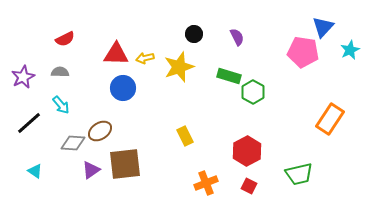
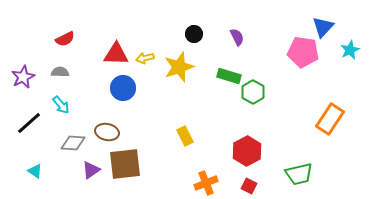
brown ellipse: moved 7 px right, 1 px down; rotated 45 degrees clockwise
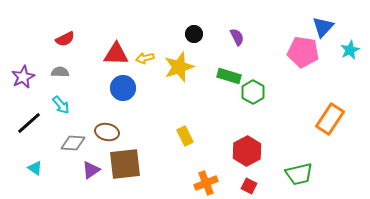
cyan triangle: moved 3 px up
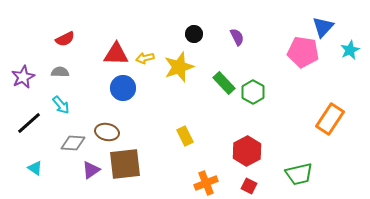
green rectangle: moved 5 px left, 7 px down; rotated 30 degrees clockwise
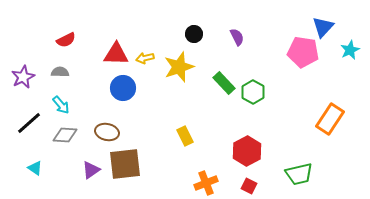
red semicircle: moved 1 px right, 1 px down
gray diamond: moved 8 px left, 8 px up
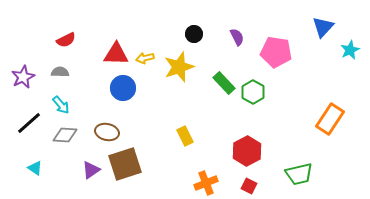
pink pentagon: moved 27 px left
brown square: rotated 12 degrees counterclockwise
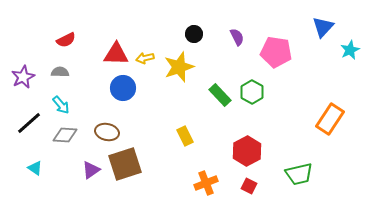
green rectangle: moved 4 px left, 12 px down
green hexagon: moved 1 px left
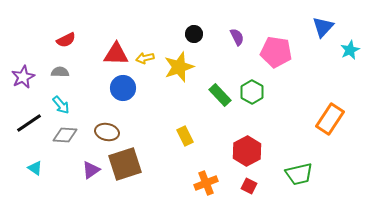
black line: rotated 8 degrees clockwise
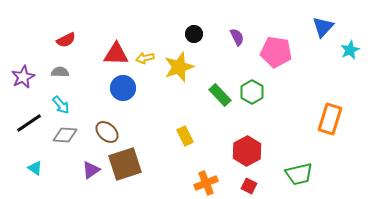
orange rectangle: rotated 16 degrees counterclockwise
brown ellipse: rotated 30 degrees clockwise
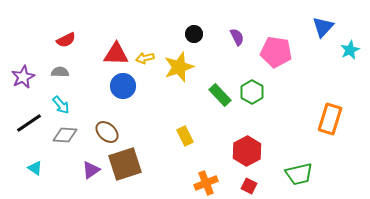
blue circle: moved 2 px up
